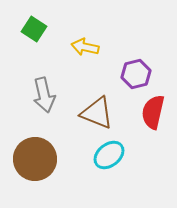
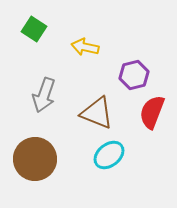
purple hexagon: moved 2 px left, 1 px down
gray arrow: rotated 32 degrees clockwise
red semicircle: moved 1 px left; rotated 8 degrees clockwise
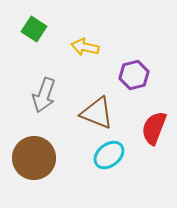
red semicircle: moved 2 px right, 16 px down
brown circle: moved 1 px left, 1 px up
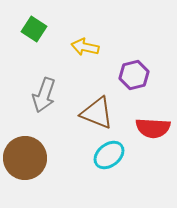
red semicircle: moved 1 px left; rotated 108 degrees counterclockwise
brown circle: moved 9 px left
